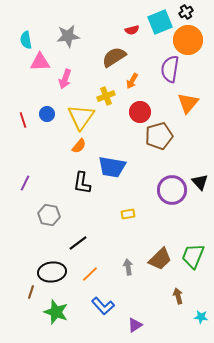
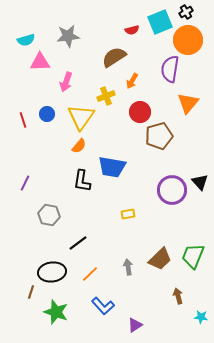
cyan semicircle: rotated 96 degrees counterclockwise
pink arrow: moved 1 px right, 3 px down
black L-shape: moved 2 px up
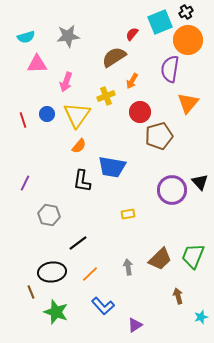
red semicircle: moved 4 px down; rotated 144 degrees clockwise
cyan semicircle: moved 3 px up
pink triangle: moved 3 px left, 2 px down
yellow triangle: moved 4 px left, 2 px up
brown line: rotated 40 degrees counterclockwise
cyan star: rotated 24 degrees counterclockwise
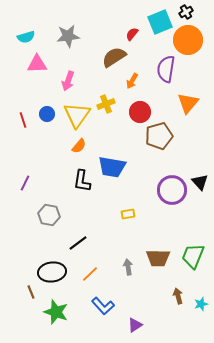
purple semicircle: moved 4 px left
pink arrow: moved 2 px right, 1 px up
yellow cross: moved 8 px down
brown trapezoid: moved 2 px left, 1 px up; rotated 45 degrees clockwise
cyan star: moved 13 px up
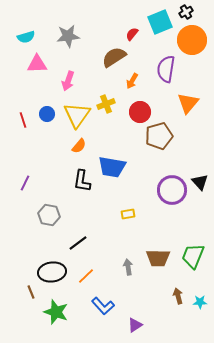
orange circle: moved 4 px right
orange line: moved 4 px left, 2 px down
cyan star: moved 1 px left, 2 px up; rotated 16 degrees clockwise
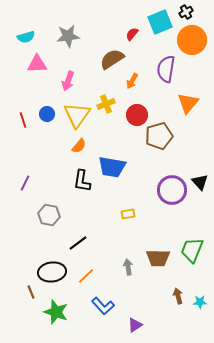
brown semicircle: moved 2 px left, 2 px down
red circle: moved 3 px left, 3 px down
green trapezoid: moved 1 px left, 6 px up
